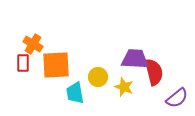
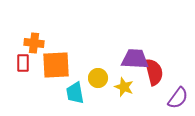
orange cross: moved 1 px right, 1 px up; rotated 24 degrees counterclockwise
yellow circle: moved 1 px down
purple semicircle: moved 1 px right; rotated 15 degrees counterclockwise
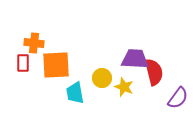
yellow circle: moved 4 px right
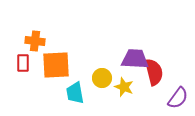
orange cross: moved 1 px right, 2 px up
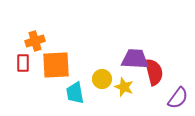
orange cross: rotated 24 degrees counterclockwise
yellow circle: moved 1 px down
